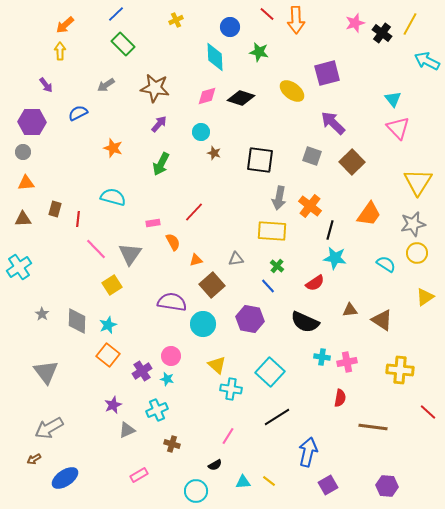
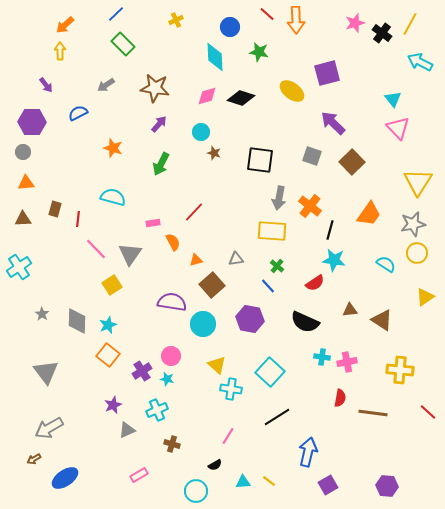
cyan arrow at (427, 61): moved 7 px left, 1 px down
cyan star at (335, 258): moved 1 px left, 2 px down
brown line at (373, 427): moved 14 px up
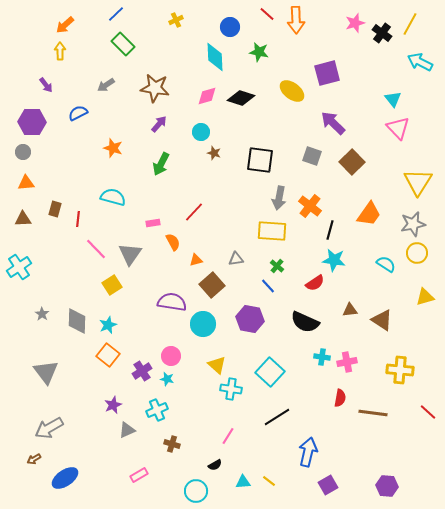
yellow triangle at (425, 297): rotated 18 degrees clockwise
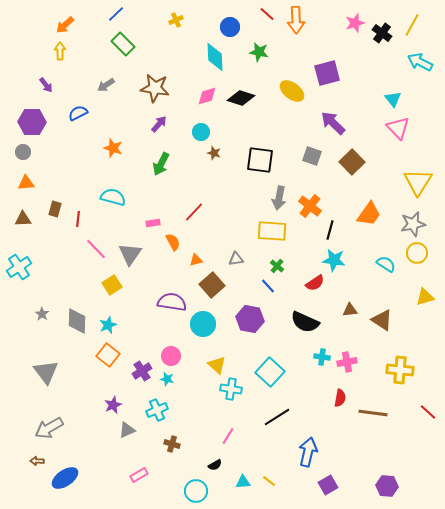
yellow line at (410, 24): moved 2 px right, 1 px down
brown arrow at (34, 459): moved 3 px right, 2 px down; rotated 32 degrees clockwise
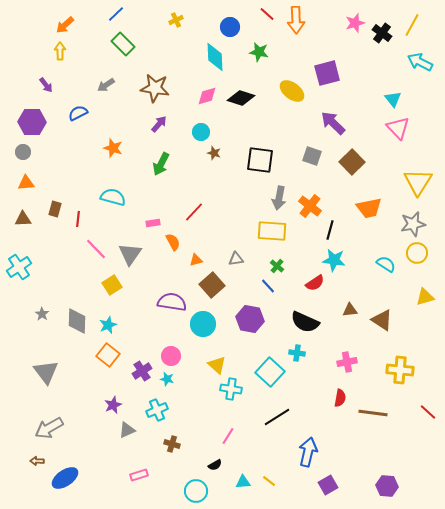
orange trapezoid at (369, 214): moved 6 px up; rotated 44 degrees clockwise
cyan cross at (322, 357): moved 25 px left, 4 px up
pink rectangle at (139, 475): rotated 12 degrees clockwise
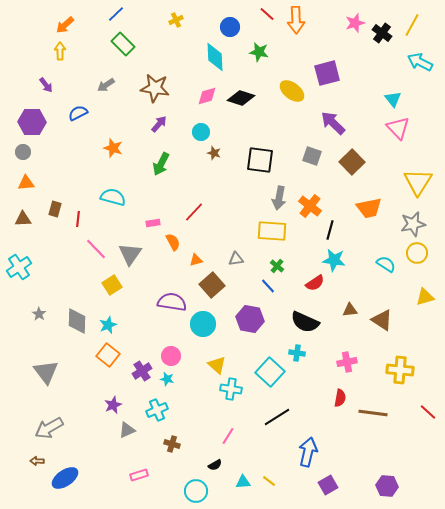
gray star at (42, 314): moved 3 px left
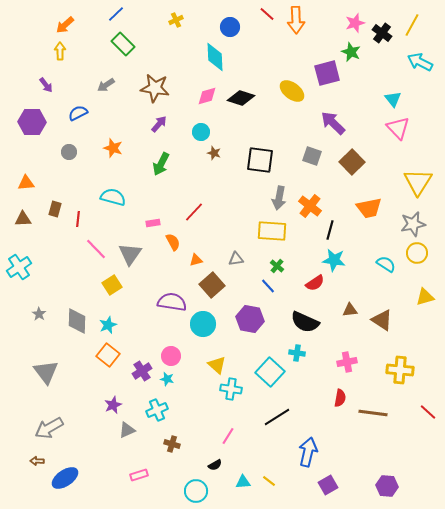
green star at (259, 52): moved 92 px right; rotated 12 degrees clockwise
gray circle at (23, 152): moved 46 px right
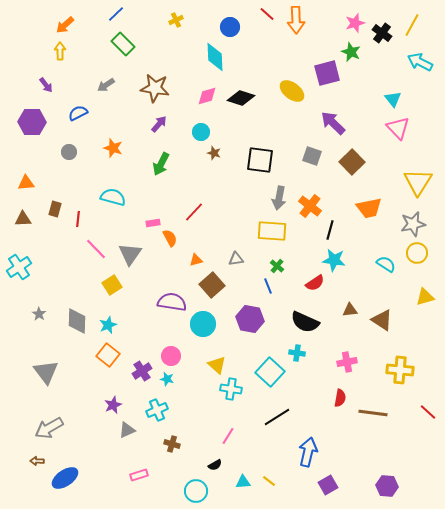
orange semicircle at (173, 242): moved 3 px left, 4 px up
blue line at (268, 286): rotated 21 degrees clockwise
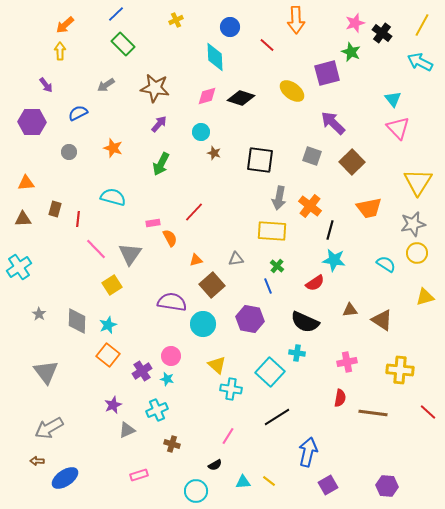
red line at (267, 14): moved 31 px down
yellow line at (412, 25): moved 10 px right
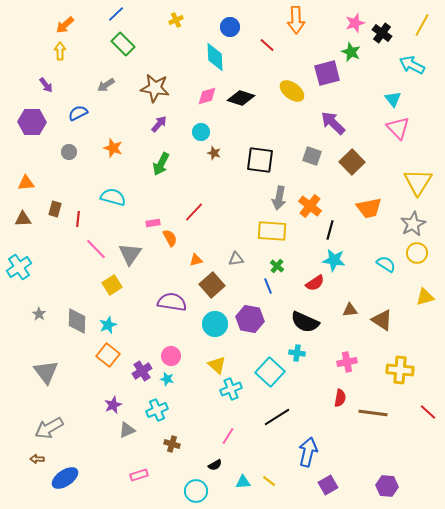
cyan arrow at (420, 62): moved 8 px left, 3 px down
gray star at (413, 224): rotated 15 degrees counterclockwise
cyan circle at (203, 324): moved 12 px right
cyan cross at (231, 389): rotated 30 degrees counterclockwise
brown arrow at (37, 461): moved 2 px up
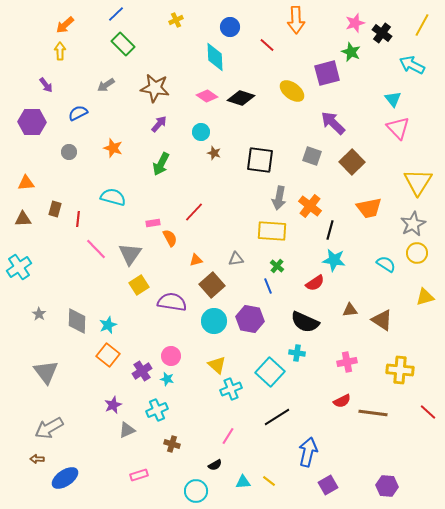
pink diamond at (207, 96): rotated 50 degrees clockwise
yellow square at (112, 285): moved 27 px right
cyan circle at (215, 324): moved 1 px left, 3 px up
red semicircle at (340, 398): moved 2 px right, 3 px down; rotated 54 degrees clockwise
